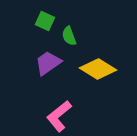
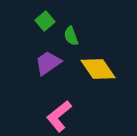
green square: rotated 24 degrees clockwise
green semicircle: moved 2 px right
yellow diamond: rotated 24 degrees clockwise
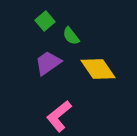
green semicircle: rotated 18 degrees counterclockwise
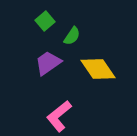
green semicircle: moved 1 px right; rotated 108 degrees counterclockwise
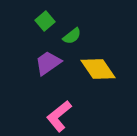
green semicircle: rotated 18 degrees clockwise
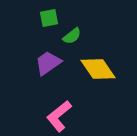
green square: moved 4 px right, 3 px up; rotated 30 degrees clockwise
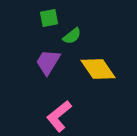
purple trapezoid: moved 1 px up; rotated 24 degrees counterclockwise
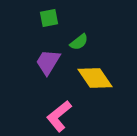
green semicircle: moved 7 px right, 6 px down
yellow diamond: moved 3 px left, 9 px down
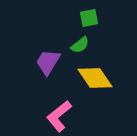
green square: moved 40 px right
green semicircle: moved 1 px right, 3 px down
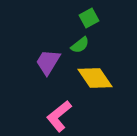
green square: rotated 18 degrees counterclockwise
